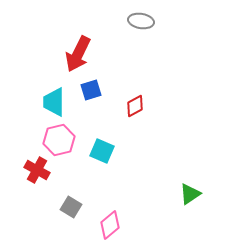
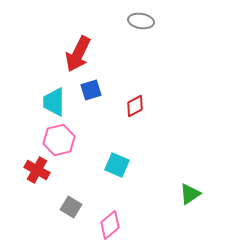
cyan square: moved 15 px right, 14 px down
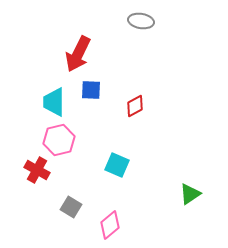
blue square: rotated 20 degrees clockwise
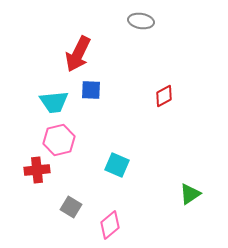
cyan trapezoid: rotated 96 degrees counterclockwise
red diamond: moved 29 px right, 10 px up
red cross: rotated 35 degrees counterclockwise
